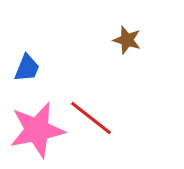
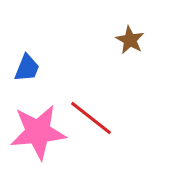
brown star: moved 3 px right; rotated 12 degrees clockwise
pink star: moved 1 px right, 2 px down; rotated 6 degrees clockwise
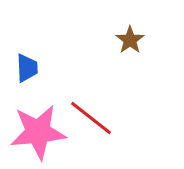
brown star: rotated 8 degrees clockwise
blue trapezoid: rotated 24 degrees counterclockwise
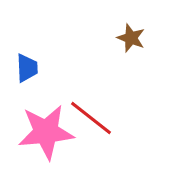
brown star: moved 1 px right, 2 px up; rotated 16 degrees counterclockwise
pink star: moved 8 px right
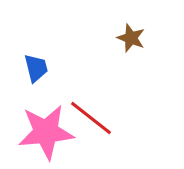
blue trapezoid: moved 9 px right; rotated 12 degrees counterclockwise
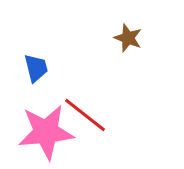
brown star: moved 3 px left
red line: moved 6 px left, 3 px up
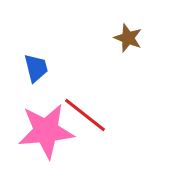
pink star: moved 1 px up
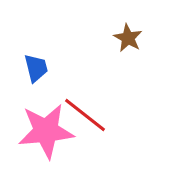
brown star: rotated 8 degrees clockwise
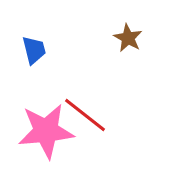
blue trapezoid: moved 2 px left, 18 px up
